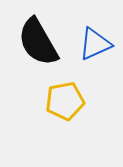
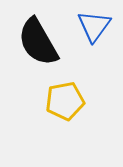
blue triangle: moved 1 px left, 18 px up; rotated 30 degrees counterclockwise
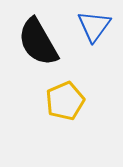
yellow pentagon: rotated 12 degrees counterclockwise
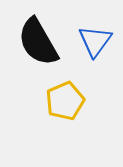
blue triangle: moved 1 px right, 15 px down
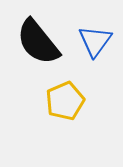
black semicircle: rotated 9 degrees counterclockwise
